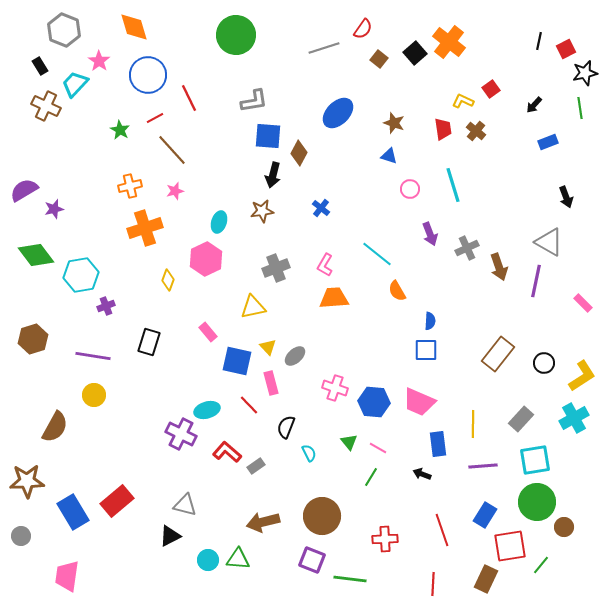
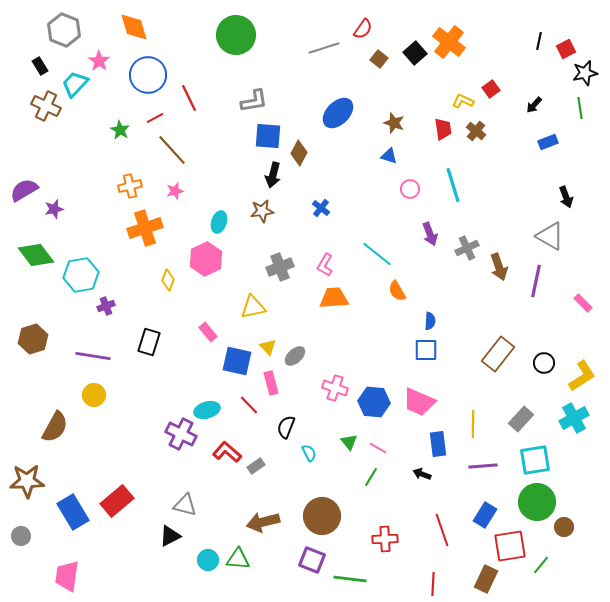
gray triangle at (549, 242): moved 1 px right, 6 px up
gray cross at (276, 268): moved 4 px right, 1 px up
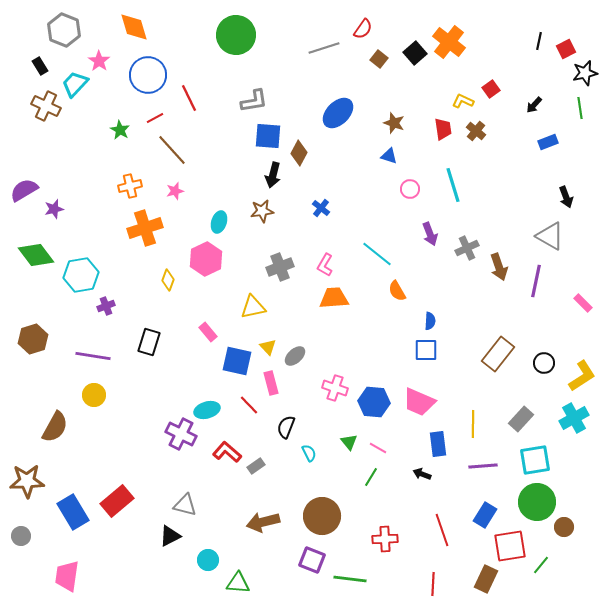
green triangle at (238, 559): moved 24 px down
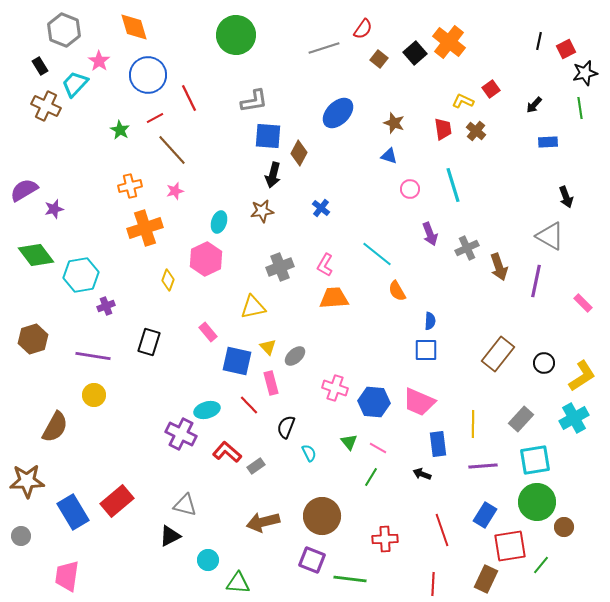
blue rectangle at (548, 142): rotated 18 degrees clockwise
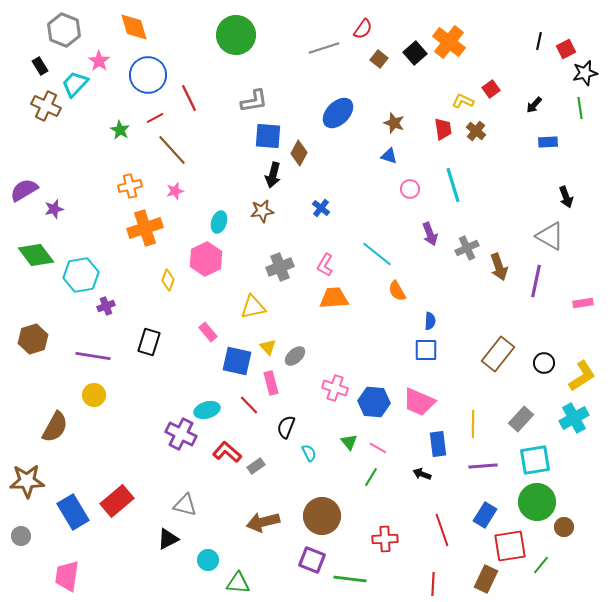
pink rectangle at (583, 303): rotated 54 degrees counterclockwise
black triangle at (170, 536): moved 2 px left, 3 px down
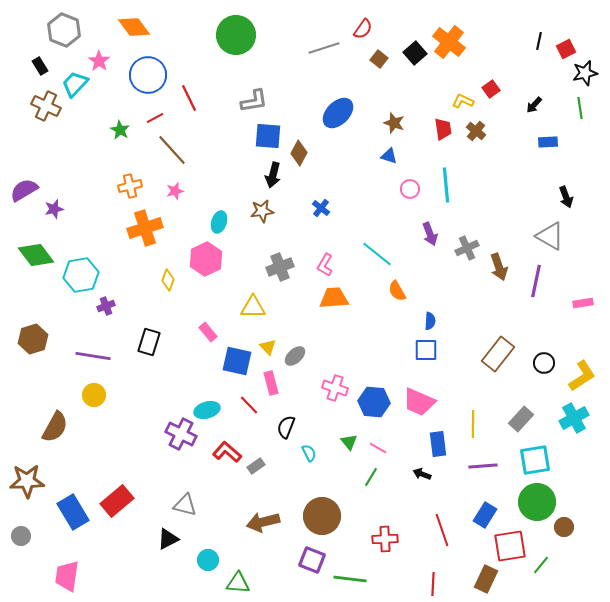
orange diamond at (134, 27): rotated 20 degrees counterclockwise
cyan line at (453, 185): moved 7 px left; rotated 12 degrees clockwise
yellow triangle at (253, 307): rotated 12 degrees clockwise
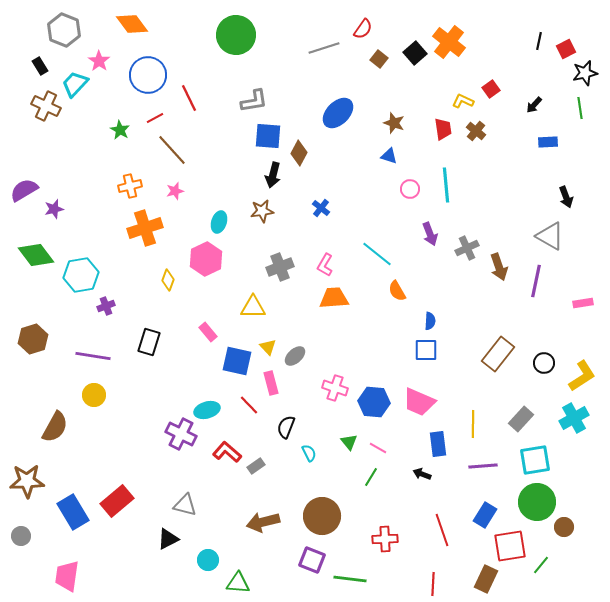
orange diamond at (134, 27): moved 2 px left, 3 px up
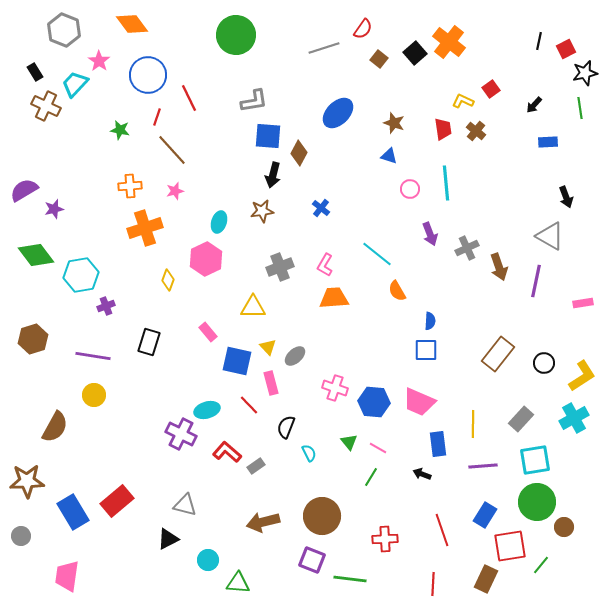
black rectangle at (40, 66): moved 5 px left, 6 px down
red line at (155, 118): moved 2 px right, 1 px up; rotated 42 degrees counterclockwise
green star at (120, 130): rotated 18 degrees counterclockwise
cyan line at (446, 185): moved 2 px up
orange cross at (130, 186): rotated 10 degrees clockwise
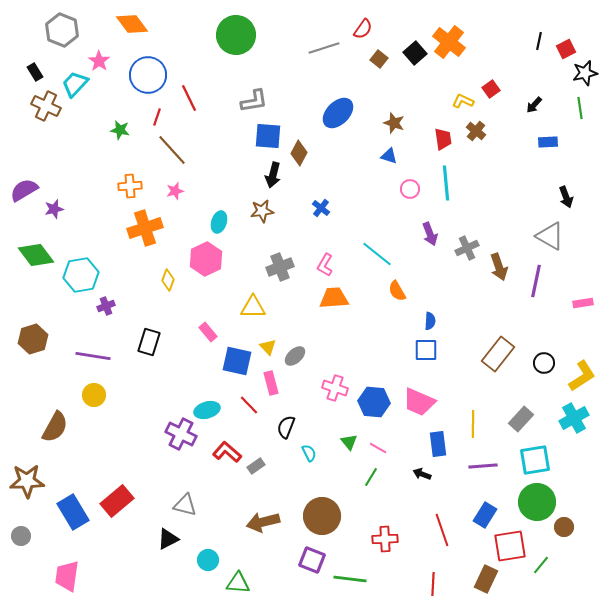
gray hexagon at (64, 30): moved 2 px left
red trapezoid at (443, 129): moved 10 px down
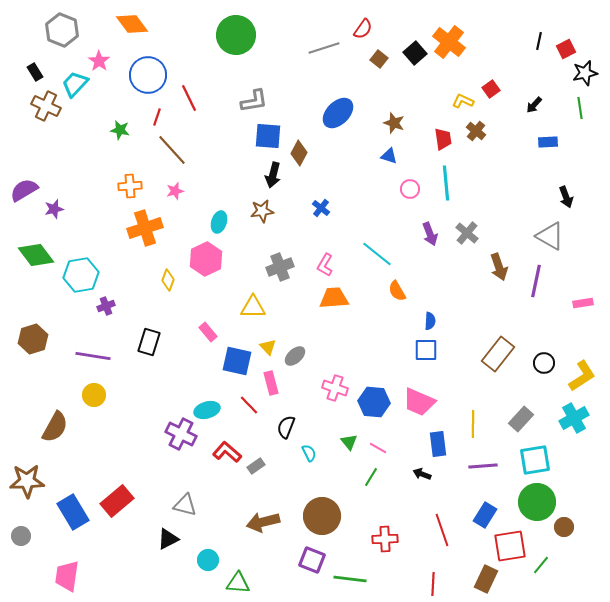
gray cross at (467, 248): moved 15 px up; rotated 25 degrees counterclockwise
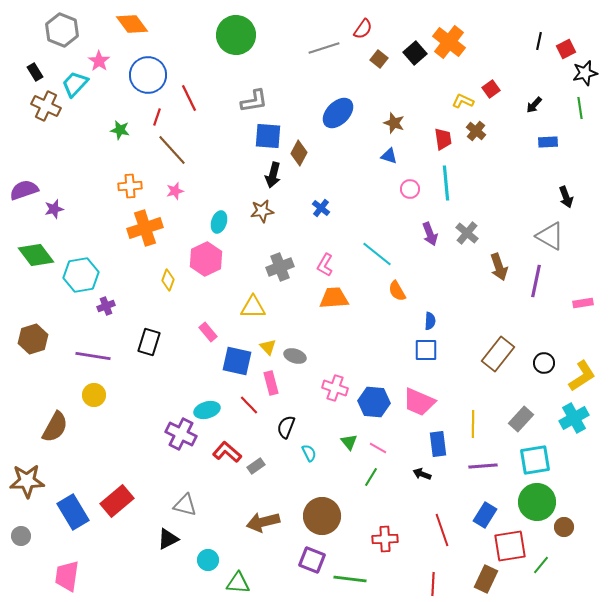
purple semicircle at (24, 190): rotated 12 degrees clockwise
gray ellipse at (295, 356): rotated 60 degrees clockwise
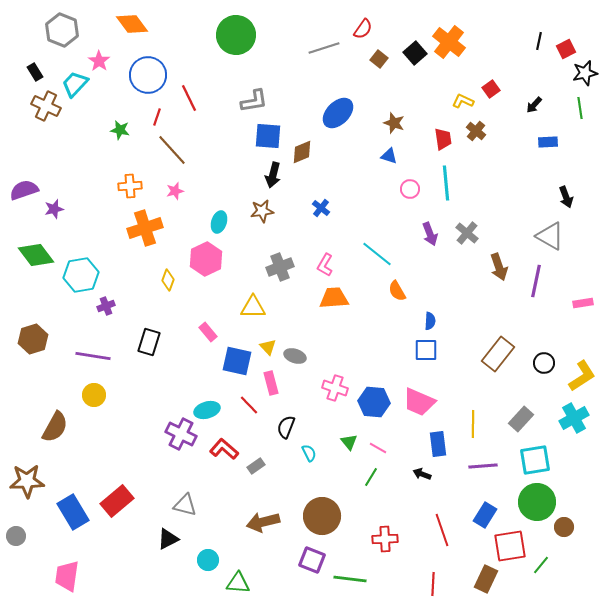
brown diamond at (299, 153): moved 3 px right, 1 px up; rotated 40 degrees clockwise
red L-shape at (227, 452): moved 3 px left, 3 px up
gray circle at (21, 536): moved 5 px left
